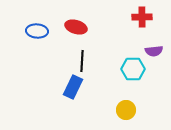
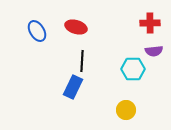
red cross: moved 8 px right, 6 px down
blue ellipse: rotated 55 degrees clockwise
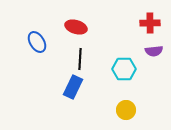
blue ellipse: moved 11 px down
black line: moved 2 px left, 2 px up
cyan hexagon: moved 9 px left
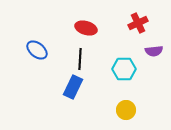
red cross: moved 12 px left; rotated 24 degrees counterclockwise
red ellipse: moved 10 px right, 1 px down
blue ellipse: moved 8 px down; rotated 20 degrees counterclockwise
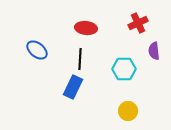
red ellipse: rotated 10 degrees counterclockwise
purple semicircle: rotated 90 degrees clockwise
yellow circle: moved 2 px right, 1 px down
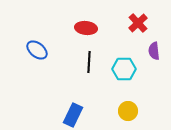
red cross: rotated 18 degrees counterclockwise
black line: moved 9 px right, 3 px down
blue rectangle: moved 28 px down
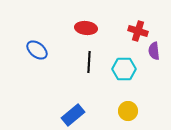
red cross: moved 8 px down; rotated 30 degrees counterclockwise
blue rectangle: rotated 25 degrees clockwise
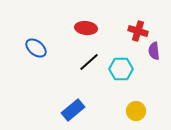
blue ellipse: moved 1 px left, 2 px up
black line: rotated 45 degrees clockwise
cyan hexagon: moved 3 px left
yellow circle: moved 8 px right
blue rectangle: moved 5 px up
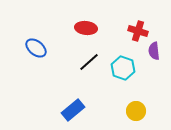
cyan hexagon: moved 2 px right, 1 px up; rotated 20 degrees clockwise
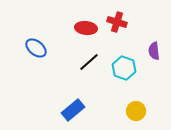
red cross: moved 21 px left, 9 px up
cyan hexagon: moved 1 px right
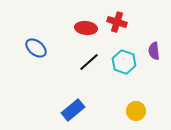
cyan hexagon: moved 6 px up
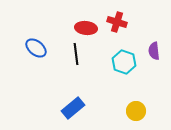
black line: moved 13 px left, 8 px up; rotated 55 degrees counterclockwise
blue rectangle: moved 2 px up
